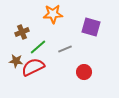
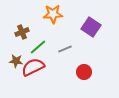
purple square: rotated 18 degrees clockwise
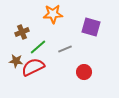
purple square: rotated 18 degrees counterclockwise
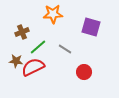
gray line: rotated 56 degrees clockwise
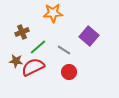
orange star: moved 1 px up
purple square: moved 2 px left, 9 px down; rotated 24 degrees clockwise
gray line: moved 1 px left, 1 px down
red circle: moved 15 px left
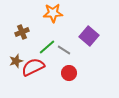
green line: moved 9 px right
brown star: rotated 24 degrees counterclockwise
red circle: moved 1 px down
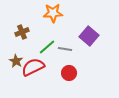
gray line: moved 1 px right, 1 px up; rotated 24 degrees counterclockwise
brown star: rotated 24 degrees counterclockwise
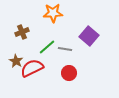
red semicircle: moved 1 px left, 1 px down
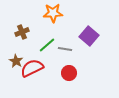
green line: moved 2 px up
